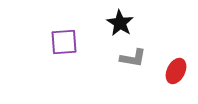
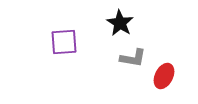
red ellipse: moved 12 px left, 5 px down
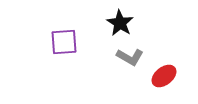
gray L-shape: moved 3 px left, 1 px up; rotated 20 degrees clockwise
red ellipse: rotated 25 degrees clockwise
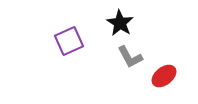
purple square: moved 5 px right, 1 px up; rotated 20 degrees counterclockwise
gray L-shape: rotated 32 degrees clockwise
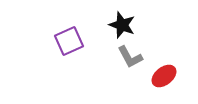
black star: moved 2 px right, 2 px down; rotated 12 degrees counterclockwise
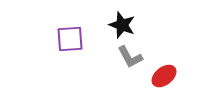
purple square: moved 1 px right, 2 px up; rotated 20 degrees clockwise
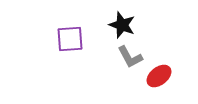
red ellipse: moved 5 px left
